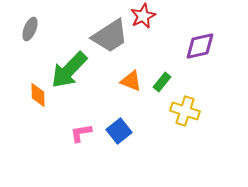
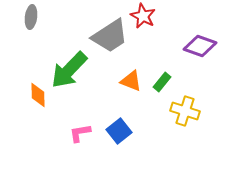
red star: rotated 20 degrees counterclockwise
gray ellipse: moved 1 px right, 12 px up; rotated 15 degrees counterclockwise
purple diamond: rotated 32 degrees clockwise
pink L-shape: moved 1 px left
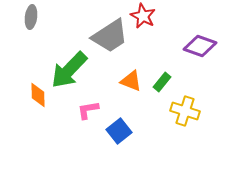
pink L-shape: moved 8 px right, 23 px up
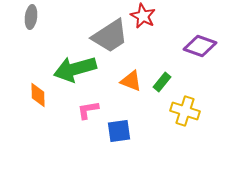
green arrow: moved 6 px right, 1 px up; rotated 30 degrees clockwise
blue square: rotated 30 degrees clockwise
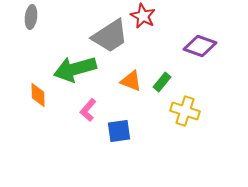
pink L-shape: rotated 40 degrees counterclockwise
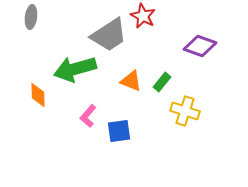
gray trapezoid: moved 1 px left, 1 px up
pink L-shape: moved 6 px down
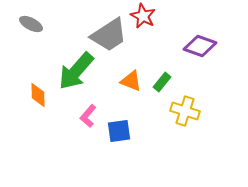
gray ellipse: moved 7 px down; rotated 70 degrees counterclockwise
green arrow: moved 1 px right, 2 px down; rotated 33 degrees counterclockwise
